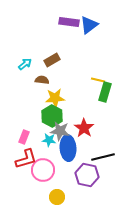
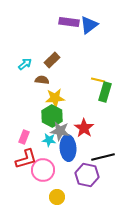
brown rectangle: rotated 14 degrees counterclockwise
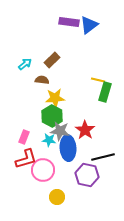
red star: moved 1 px right, 2 px down
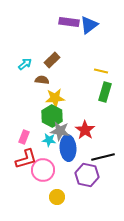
yellow line: moved 3 px right, 9 px up
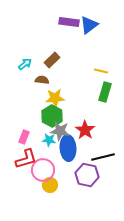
yellow circle: moved 7 px left, 12 px up
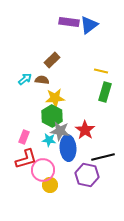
cyan arrow: moved 15 px down
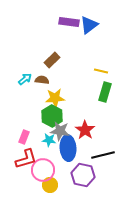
black line: moved 2 px up
purple hexagon: moved 4 px left
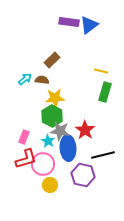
cyan star: moved 1 px left, 1 px down; rotated 24 degrees clockwise
pink circle: moved 6 px up
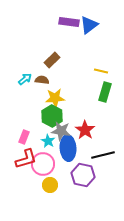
gray star: moved 1 px right
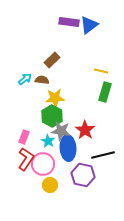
red L-shape: rotated 40 degrees counterclockwise
